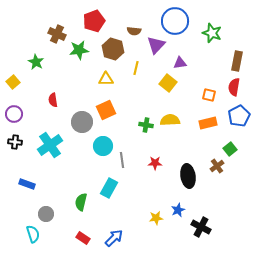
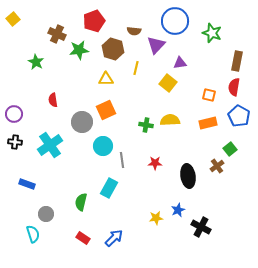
yellow square at (13, 82): moved 63 px up
blue pentagon at (239, 116): rotated 15 degrees counterclockwise
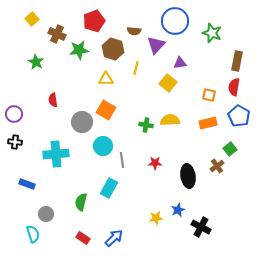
yellow square at (13, 19): moved 19 px right
orange square at (106, 110): rotated 36 degrees counterclockwise
cyan cross at (50, 145): moved 6 px right, 9 px down; rotated 30 degrees clockwise
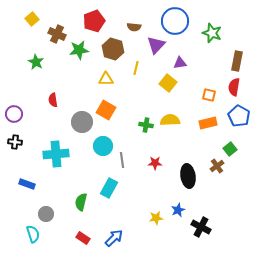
brown semicircle at (134, 31): moved 4 px up
